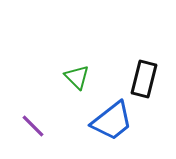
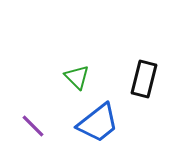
blue trapezoid: moved 14 px left, 2 px down
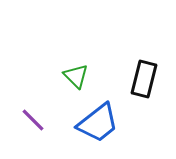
green triangle: moved 1 px left, 1 px up
purple line: moved 6 px up
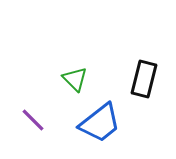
green triangle: moved 1 px left, 3 px down
blue trapezoid: moved 2 px right
